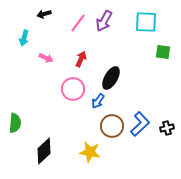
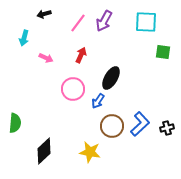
red arrow: moved 4 px up
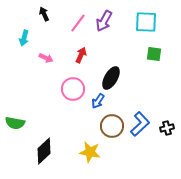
black arrow: rotated 80 degrees clockwise
green square: moved 9 px left, 2 px down
green semicircle: rotated 96 degrees clockwise
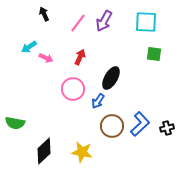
cyan arrow: moved 5 px right, 9 px down; rotated 42 degrees clockwise
red arrow: moved 1 px left, 2 px down
yellow star: moved 8 px left
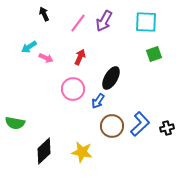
green square: rotated 28 degrees counterclockwise
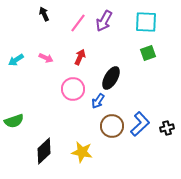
cyan arrow: moved 13 px left, 13 px down
green square: moved 6 px left, 1 px up
green semicircle: moved 1 px left, 2 px up; rotated 30 degrees counterclockwise
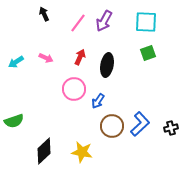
cyan arrow: moved 2 px down
black ellipse: moved 4 px left, 13 px up; rotated 20 degrees counterclockwise
pink circle: moved 1 px right
black cross: moved 4 px right
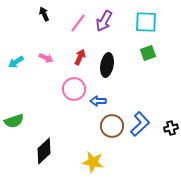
blue arrow: rotated 56 degrees clockwise
yellow star: moved 11 px right, 10 px down
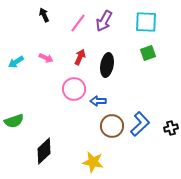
black arrow: moved 1 px down
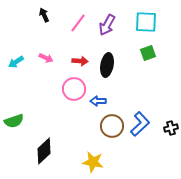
purple arrow: moved 3 px right, 4 px down
red arrow: moved 4 px down; rotated 70 degrees clockwise
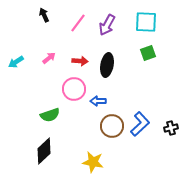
pink arrow: moved 3 px right; rotated 64 degrees counterclockwise
green semicircle: moved 36 px right, 6 px up
